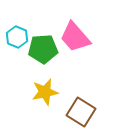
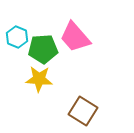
yellow star: moved 6 px left, 13 px up; rotated 16 degrees clockwise
brown square: moved 2 px right, 1 px up
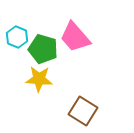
green pentagon: rotated 20 degrees clockwise
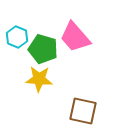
brown square: rotated 20 degrees counterclockwise
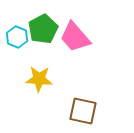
green pentagon: moved 20 px up; rotated 28 degrees clockwise
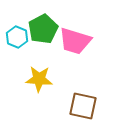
pink trapezoid: moved 4 px down; rotated 32 degrees counterclockwise
brown square: moved 5 px up
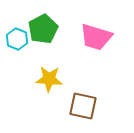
cyan hexagon: moved 2 px down
pink trapezoid: moved 21 px right, 4 px up
yellow star: moved 10 px right
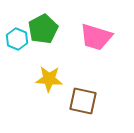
brown square: moved 5 px up
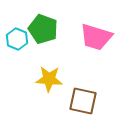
green pentagon: rotated 24 degrees counterclockwise
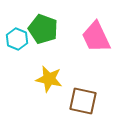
pink trapezoid: rotated 48 degrees clockwise
yellow star: rotated 8 degrees clockwise
